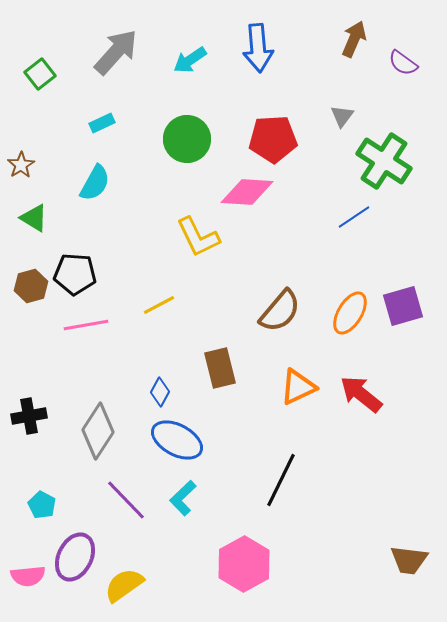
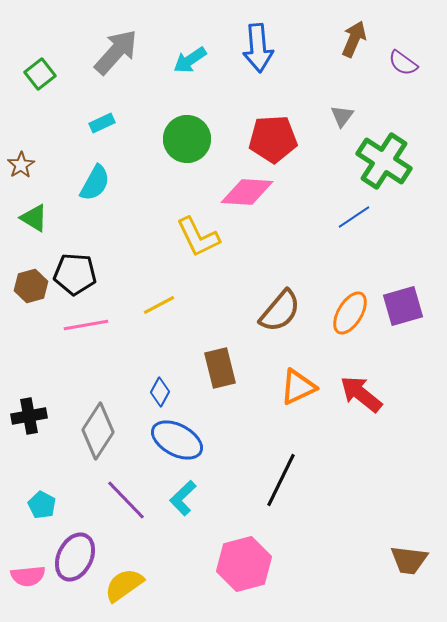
pink hexagon: rotated 14 degrees clockwise
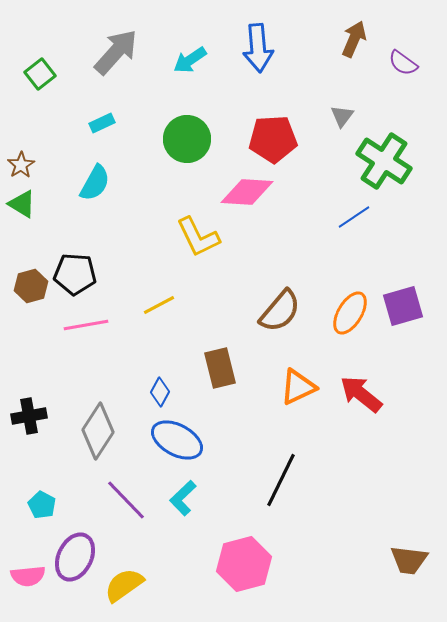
green triangle: moved 12 px left, 14 px up
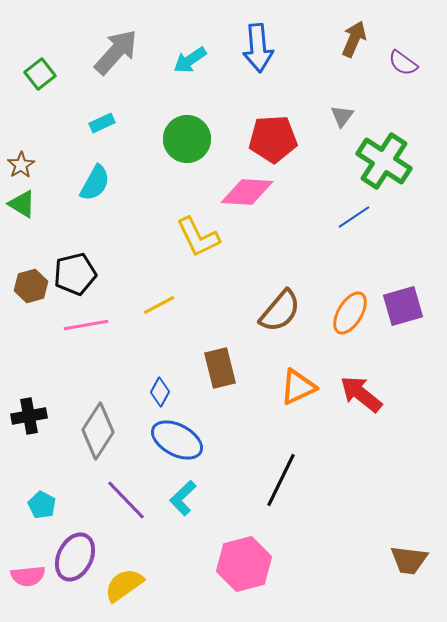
black pentagon: rotated 18 degrees counterclockwise
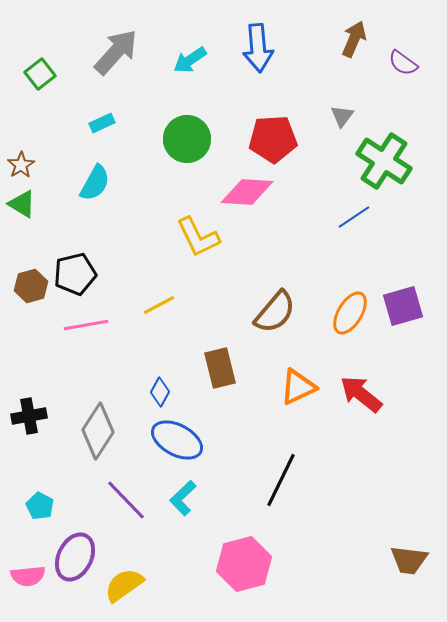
brown semicircle: moved 5 px left, 1 px down
cyan pentagon: moved 2 px left, 1 px down
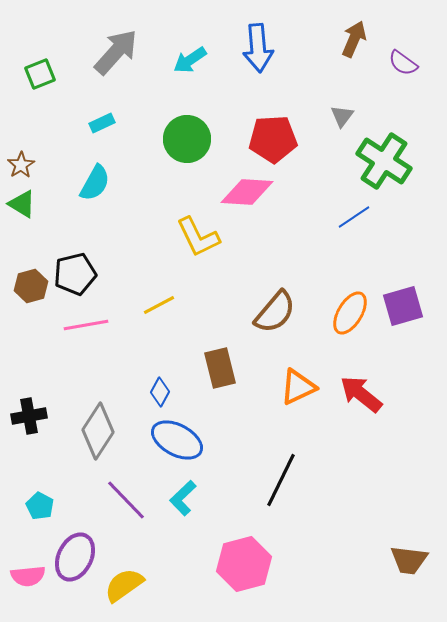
green square: rotated 16 degrees clockwise
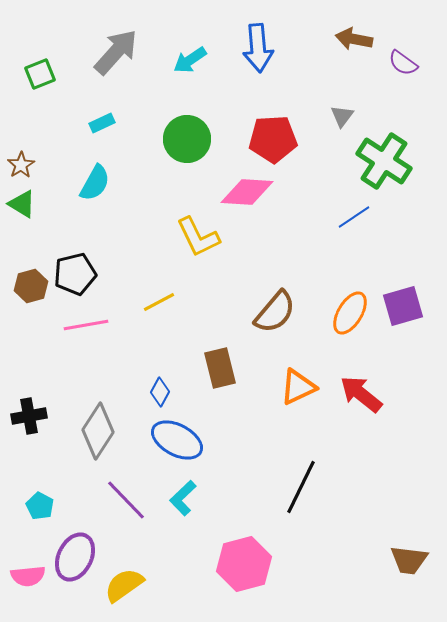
brown arrow: rotated 102 degrees counterclockwise
yellow line: moved 3 px up
black line: moved 20 px right, 7 px down
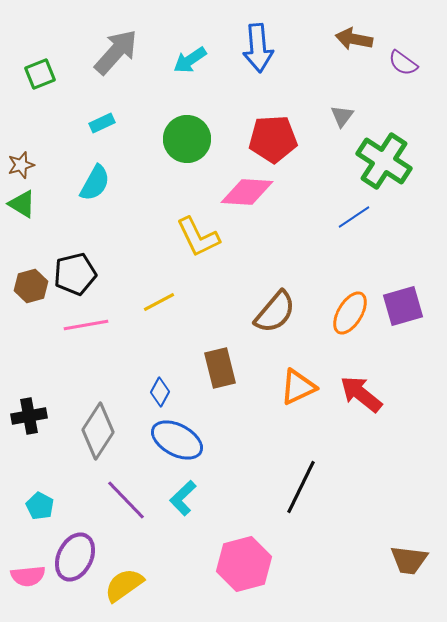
brown star: rotated 16 degrees clockwise
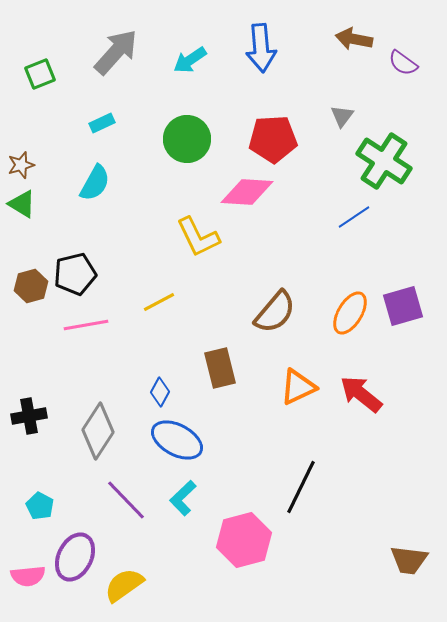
blue arrow: moved 3 px right
pink hexagon: moved 24 px up
